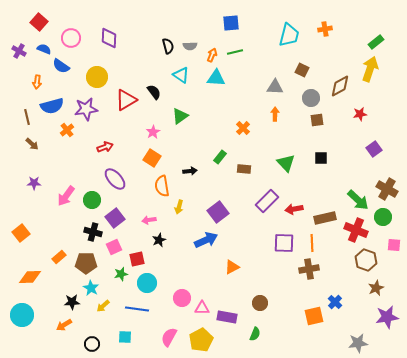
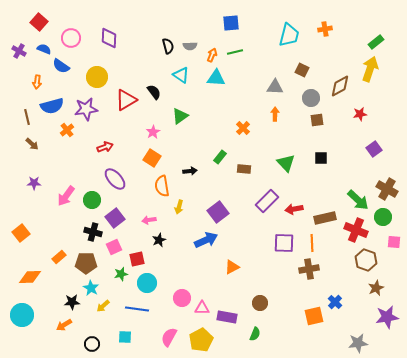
pink square at (394, 245): moved 3 px up
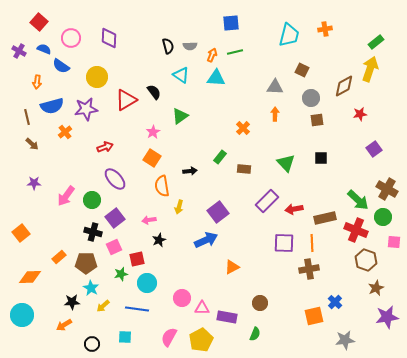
brown diamond at (340, 86): moved 4 px right
orange cross at (67, 130): moved 2 px left, 2 px down
gray star at (358, 343): moved 13 px left, 3 px up
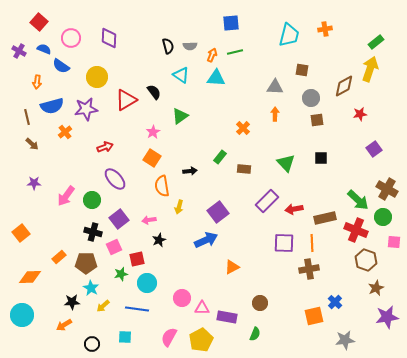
brown square at (302, 70): rotated 16 degrees counterclockwise
purple square at (115, 218): moved 4 px right, 1 px down
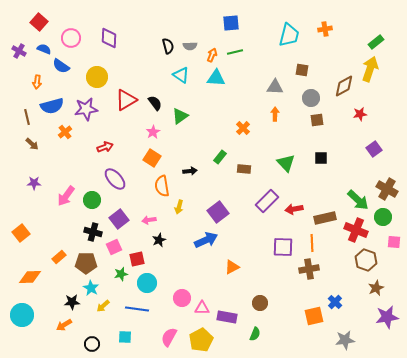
black semicircle at (154, 92): moved 1 px right, 11 px down
purple square at (284, 243): moved 1 px left, 4 px down
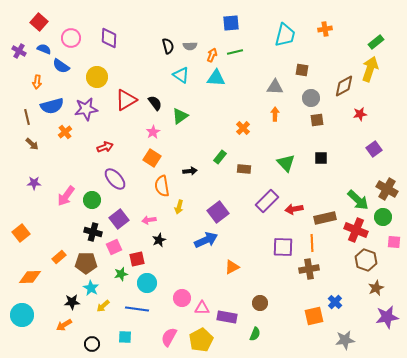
cyan trapezoid at (289, 35): moved 4 px left
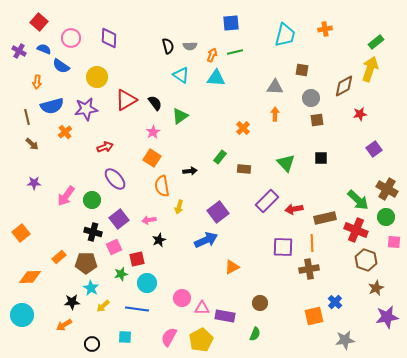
green circle at (383, 217): moved 3 px right
purple rectangle at (227, 317): moved 2 px left, 1 px up
